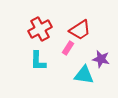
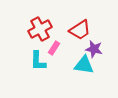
pink rectangle: moved 14 px left
purple star: moved 7 px left, 10 px up
cyan triangle: moved 10 px up
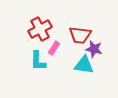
red trapezoid: moved 5 px down; rotated 40 degrees clockwise
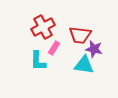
red cross: moved 3 px right, 2 px up
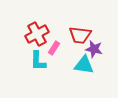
red cross: moved 6 px left, 7 px down
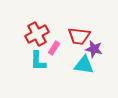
red trapezoid: moved 1 px left, 1 px down
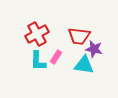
pink rectangle: moved 2 px right, 9 px down
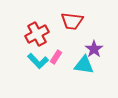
red trapezoid: moved 7 px left, 15 px up
purple star: rotated 24 degrees clockwise
cyan L-shape: rotated 45 degrees counterclockwise
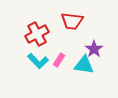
pink rectangle: moved 3 px right, 3 px down
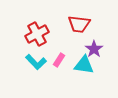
red trapezoid: moved 7 px right, 3 px down
cyan L-shape: moved 2 px left, 1 px down
